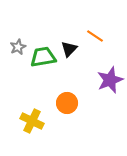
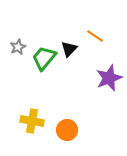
green trapezoid: moved 1 px right, 1 px down; rotated 40 degrees counterclockwise
purple star: moved 1 px left, 2 px up
orange circle: moved 27 px down
yellow cross: rotated 15 degrees counterclockwise
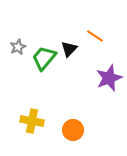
orange circle: moved 6 px right
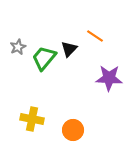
purple star: rotated 24 degrees clockwise
yellow cross: moved 2 px up
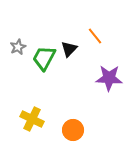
orange line: rotated 18 degrees clockwise
green trapezoid: rotated 12 degrees counterclockwise
yellow cross: rotated 15 degrees clockwise
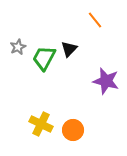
orange line: moved 16 px up
purple star: moved 3 px left, 3 px down; rotated 12 degrees clockwise
yellow cross: moved 9 px right, 5 px down
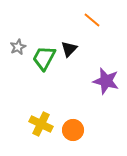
orange line: moved 3 px left; rotated 12 degrees counterclockwise
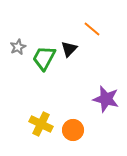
orange line: moved 9 px down
purple star: moved 18 px down
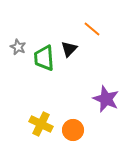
gray star: rotated 21 degrees counterclockwise
green trapezoid: rotated 32 degrees counterclockwise
purple star: rotated 8 degrees clockwise
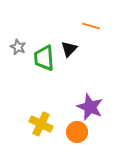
orange line: moved 1 px left, 3 px up; rotated 24 degrees counterclockwise
purple star: moved 16 px left, 8 px down
orange circle: moved 4 px right, 2 px down
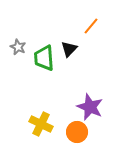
orange line: rotated 66 degrees counterclockwise
